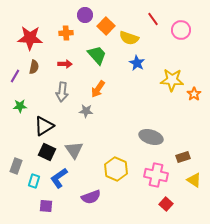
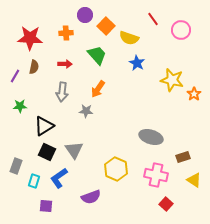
yellow star: rotated 10 degrees clockwise
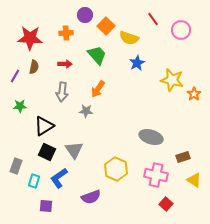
blue star: rotated 14 degrees clockwise
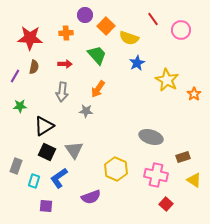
yellow star: moved 5 px left; rotated 15 degrees clockwise
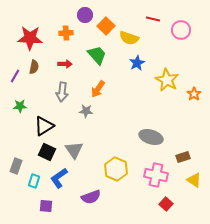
red line: rotated 40 degrees counterclockwise
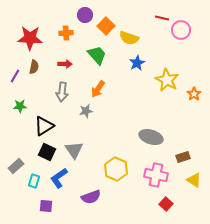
red line: moved 9 px right, 1 px up
gray star: rotated 16 degrees counterclockwise
gray rectangle: rotated 28 degrees clockwise
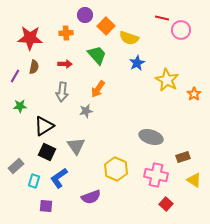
gray triangle: moved 2 px right, 4 px up
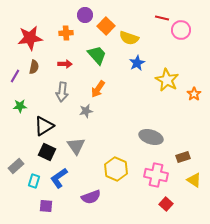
red star: rotated 10 degrees counterclockwise
